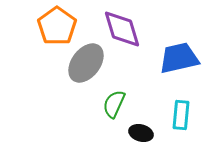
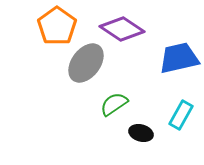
purple diamond: rotated 39 degrees counterclockwise
green semicircle: rotated 32 degrees clockwise
cyan rectangle: rotated 24 degrees clockwise
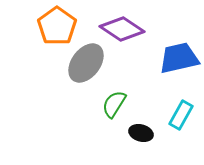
green semicircle: rotated 24 degrees counterclockwise
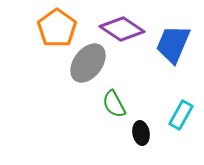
orange pentagon: moved 2 px down
blue trapezoid: moved 6 px left, 14 px up; rotated 54 degrees counterclockwise
gray ellipse: moved 2 px right
green semicircle: rotated 60 degrees counterclockwise
black ellipse: rotated 65 degrees clockwise
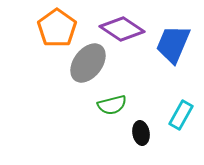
green semicircle: moved 2 px left, 1 px down; rotated 76 degrees counterclockwise
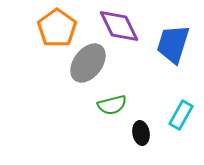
purple diamond: moved 3 px left, 3 px up; rotated 30 degrees clockwise
blue trapezoid: rotated 6 degrees counterclockwise
